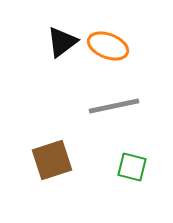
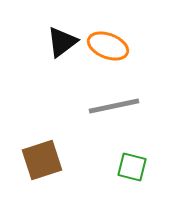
brown square: moved 10 px left
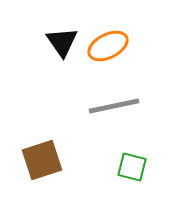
black triangle: rotated 28 degrees counterclockwise
orange ellipse: rotated 48 degrees counterclockwise
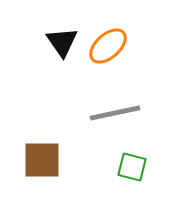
orange ellipse: rotated 15 degrees counterclockwise
gray line: moved 1 px right, 7 px down
brown square: rotated 18 degrees clockwise
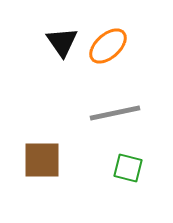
green square: moved 4 px left, 1 px down
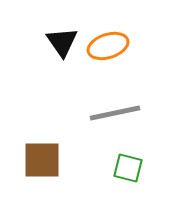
orange ellipse: rotated 24 degrees clockwise
